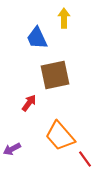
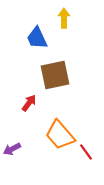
orange trapezoid: moved 1 px up
red line: moved 1 px right, 7 px up
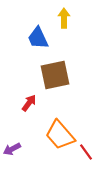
blue trapezoid: moved 1 px right
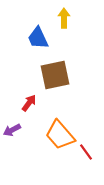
purple arrow: moved 19 px up
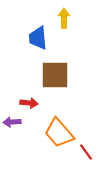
blue trapezoid: rotated 20 degrees clockwise
brown square: rotated 12 degrees clockwise
red arrow: rotated 60 degrees clockwise
purple arrow: moved 8 px up; rotated 24 degrees clockwise
orange trapezoid: moved 1 px left, 2 px up
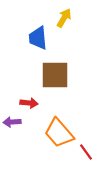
yellow arrow: rotated 30 degrees clockwise
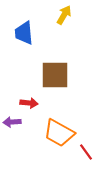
yellow arrow: moved 3 px up
blue trapezoid: moved 14 px left, 5 px up
orange trapezoid: rotated 20 degrees counterclockwise
